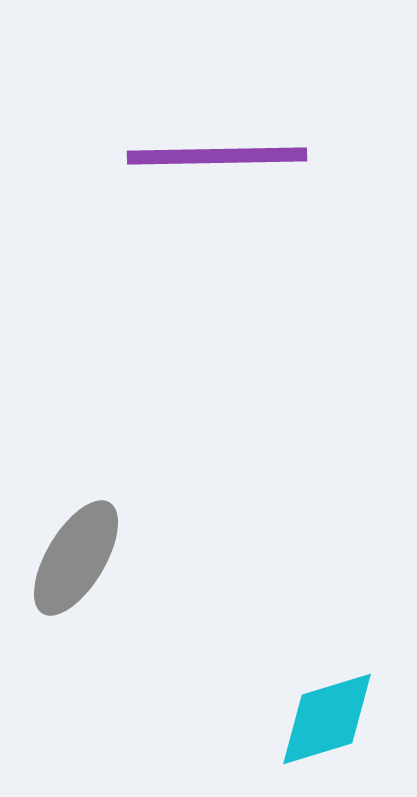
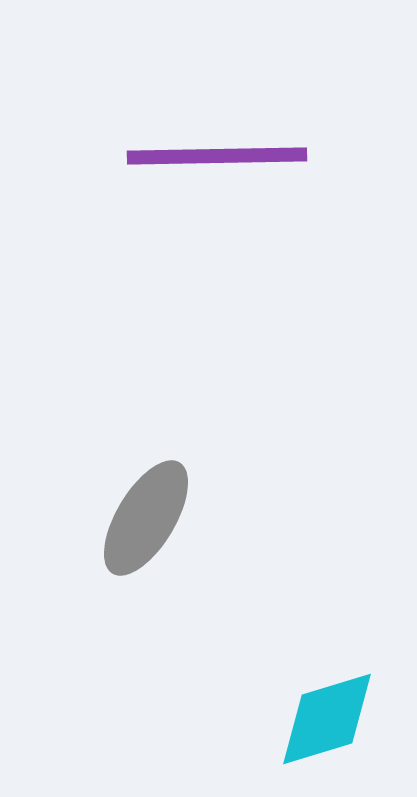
gray ellipse: moved 70 px right, 40 px up
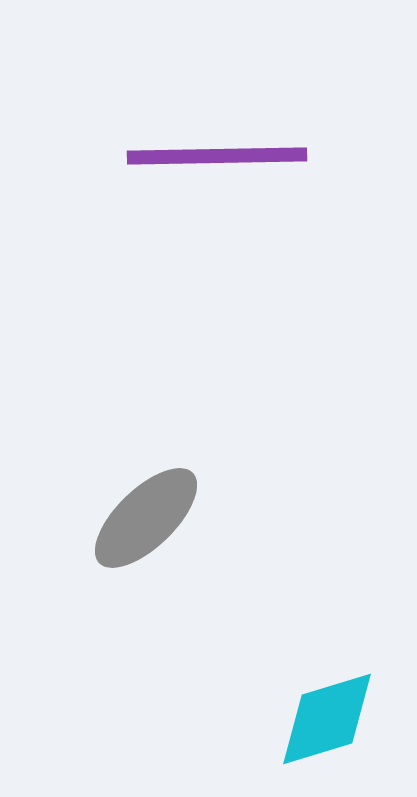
gray ellipse: rotated 15 degrees clockwise
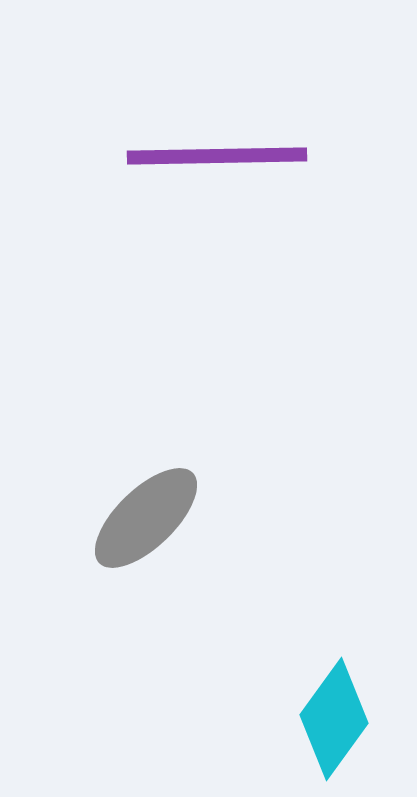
cyan diamond: moved 7 px right; rotated 37 degrees counterclockwise
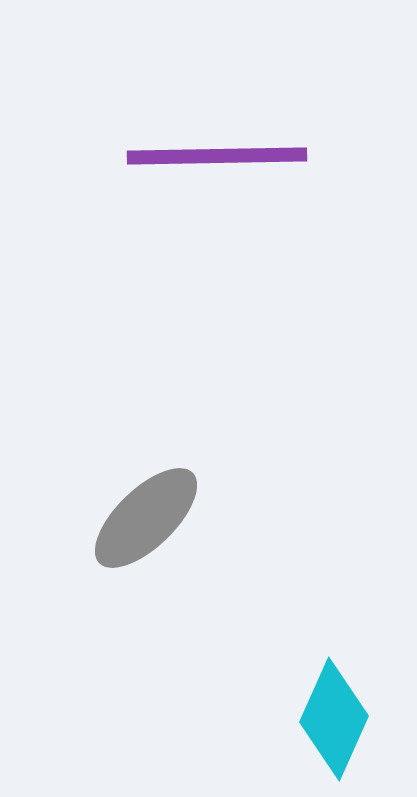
cyan diamond: rotated 12 degrees counterclockwise
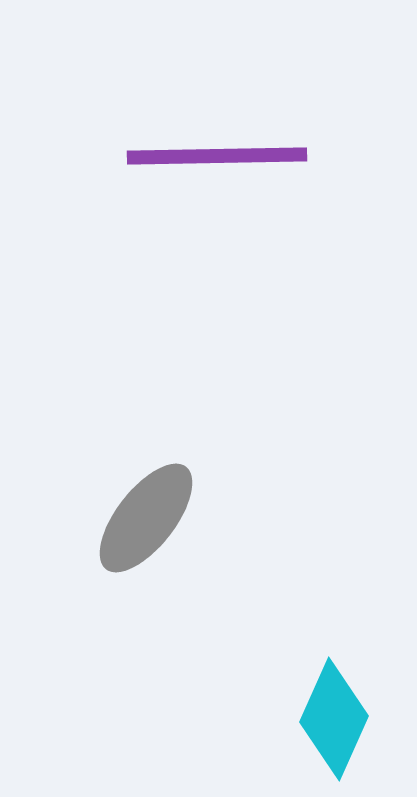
gray ellipse: rotated 8 degrees counterclockwise
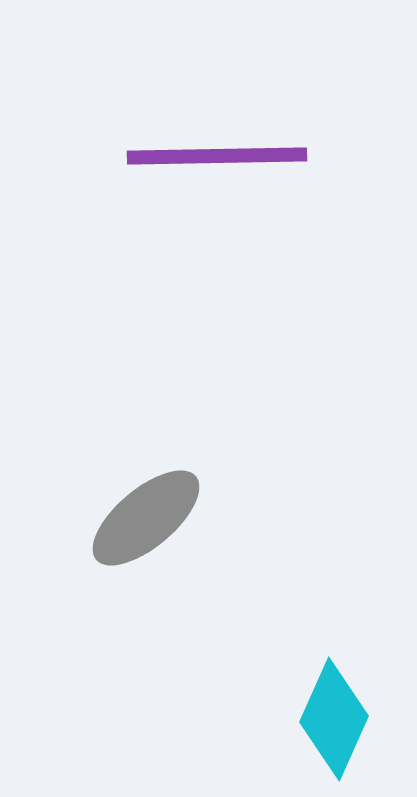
gray ellipse: rotated 12 degrees clockwise
